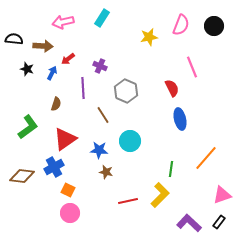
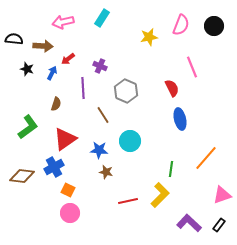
black rectangle: moved 3 px down
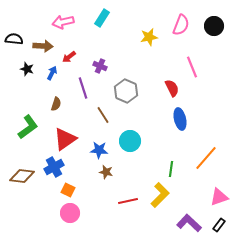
red arrow: moved 1 px right, 2 px up
purple line: rotated 15 degrees counterclockwise
pink triangle: moved 3 px left, 2 px down
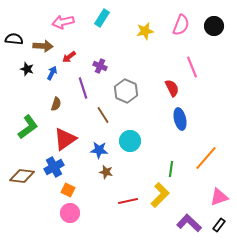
yellow star: moved 4 px left, 6 px up
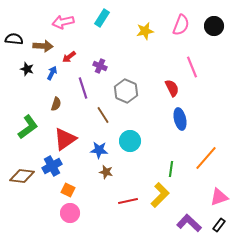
blue cross: moved 2 px left, 1 px up
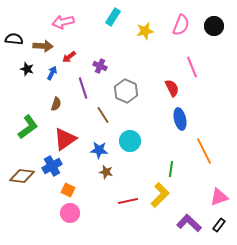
cyan rectangle: moved 11 px right, 1 px up
orange line: moved 2 px left, 7 px up; rotated 68 degrees counterclockwise
